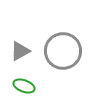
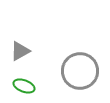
gray circle: moved 17 px right, 20 px down
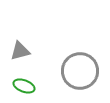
gray triangle: rotated 15 degrees clockwise
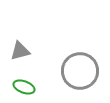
green ellipse: moved 1 px down
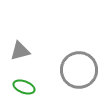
gray circle: moved 1 px left, 1 px up
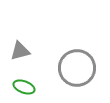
gray circle: moved 2 px left, 2 px up
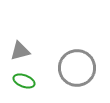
green ellipse: moved 6 px up
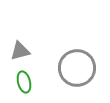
green ellipse: moved 1 px down; rotated 55 degrees clockwise
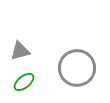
green ellipse: rotated 65 degrees clockwise
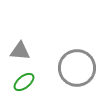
gray triangle: rotated 20 degrees clockwise
